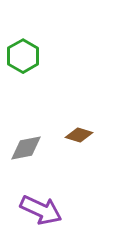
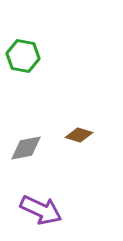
green hexagon: rotated 20 degrees counterclockwise
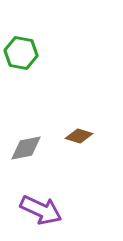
green hexagon: moved 2 px left, 3 px up
brown diamond: moved 1 px down
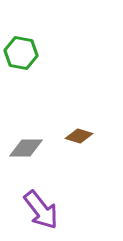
gray diamond: rotated 12 degrees clockwise
purple arrow: rotated 27 degrees clockwise
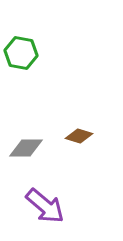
purple arrow: moved 4 px right, 4 px up; rotated 12 degrees counterclockwise
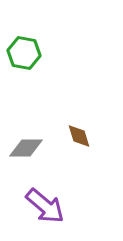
green hexagon: moved 3 px right
brown diamond: rotated 56 degrees clockwise
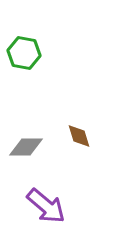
gray diamond: moved 1 px up
purple arrow: moved 1 px right
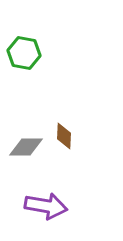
brown diamond: moved 15 px left; rotated 20 degrees clockwise
purple arrow: rotated 30 degrees counterclockwise
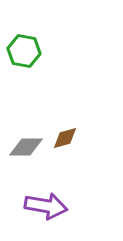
green hexagon: moved 2 px up
brown diamond: moved 1 px right, 2 px down; rotated 72 degrees clockwise
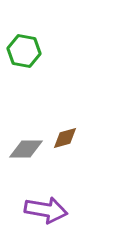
gray diamond: moved 2 px down
purple arrow: moved 4 px down
